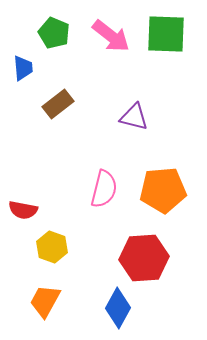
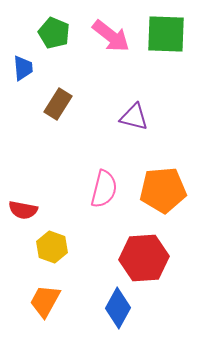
brown rectangle: rotated 20 degrees counterclockwise
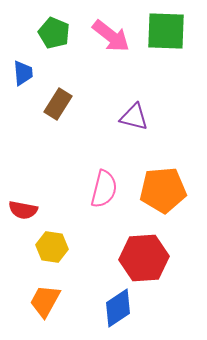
green square: moved 3 px up
blue trapezoid: moved 5 px down
yellow hexagon: rotated 12 degrees counterclockwise
blue diamond: rotated 27 degrees clockwise
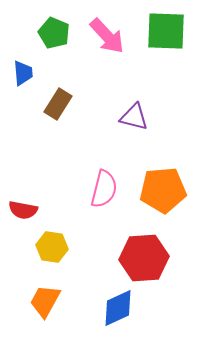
pink arrow: moved 4 px left; rotated 9 degrees clockwise
blue diamond: rotated 9 degrees clockwise
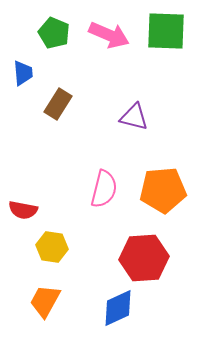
pink arrow: moved 2 px right, 1 px up; rotated 24 degrees counterclockwise
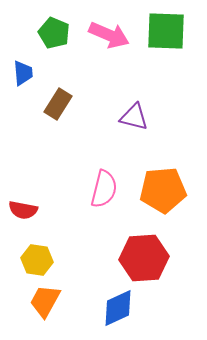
yellow hexagon: moved 15 px left, 13 px down
